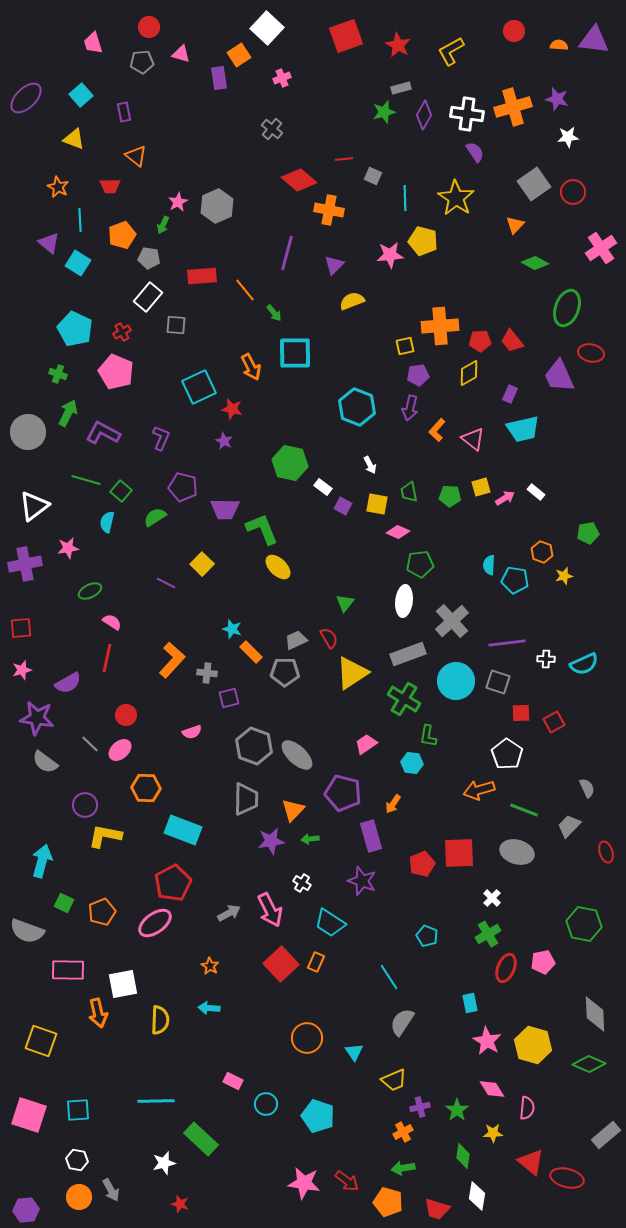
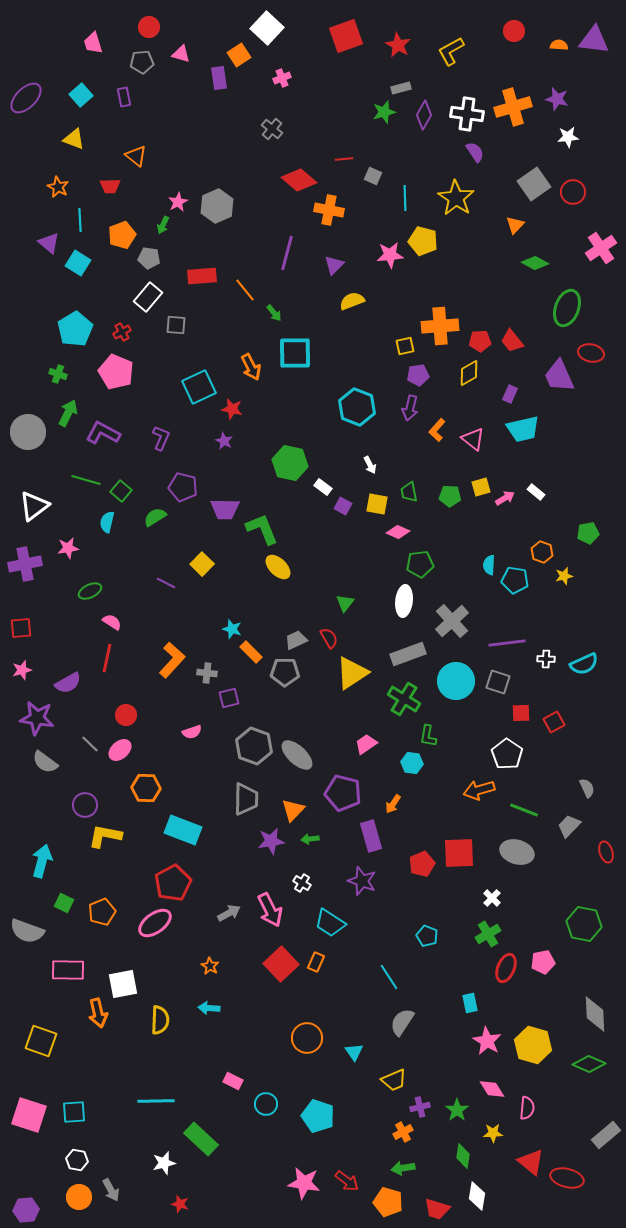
purple rectangle at (124, 112): moved 15 px up
cyan pentagon at (75, 329): rotated 16 degrees clockwise
cyan square at (78, 1110): moved 4 px left, 2 px down
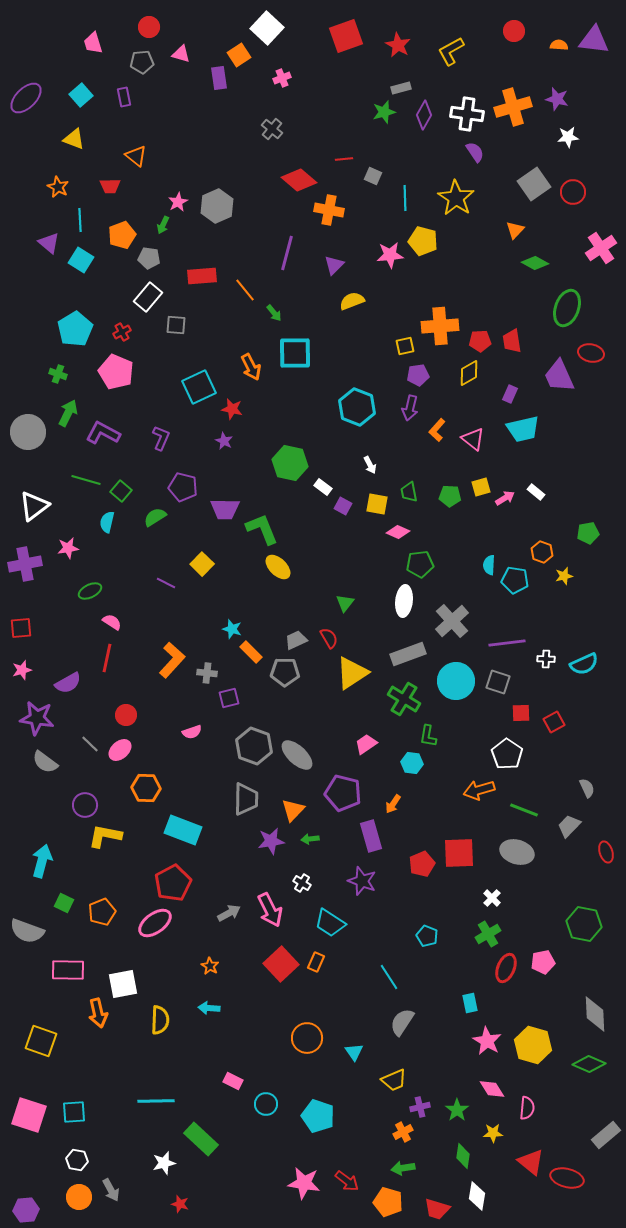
orange triangle at (515, 225): moved 5 px down
cyan square at (78, 263): moved 3 px right, 3 px up
red trapezoid at (512, 341): rotated 30 degrees clockwise
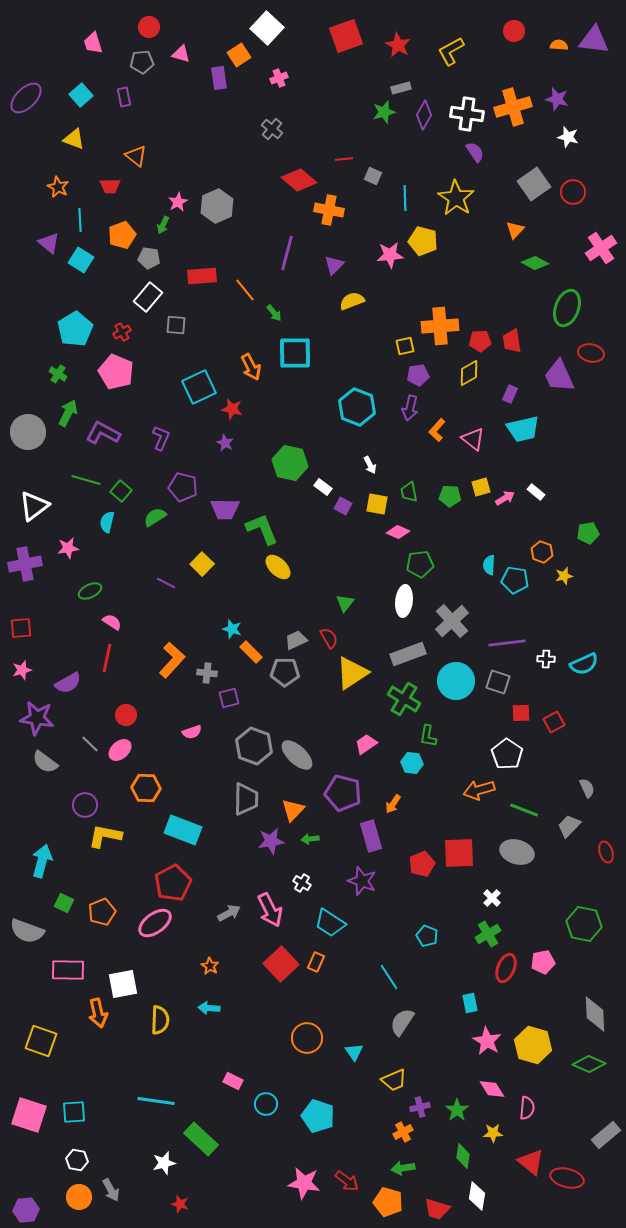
pink cross at (282, 78): moved 3 px left
white star at (568, 137): rotated 20 degrees clockwise
green cross at (58, 374): rotated 12 degrees clockwise
purple star at (224, 441): moved 1 px right, 2 px down
cyan line at (156, 1101): rotated 9 degrees clockwise
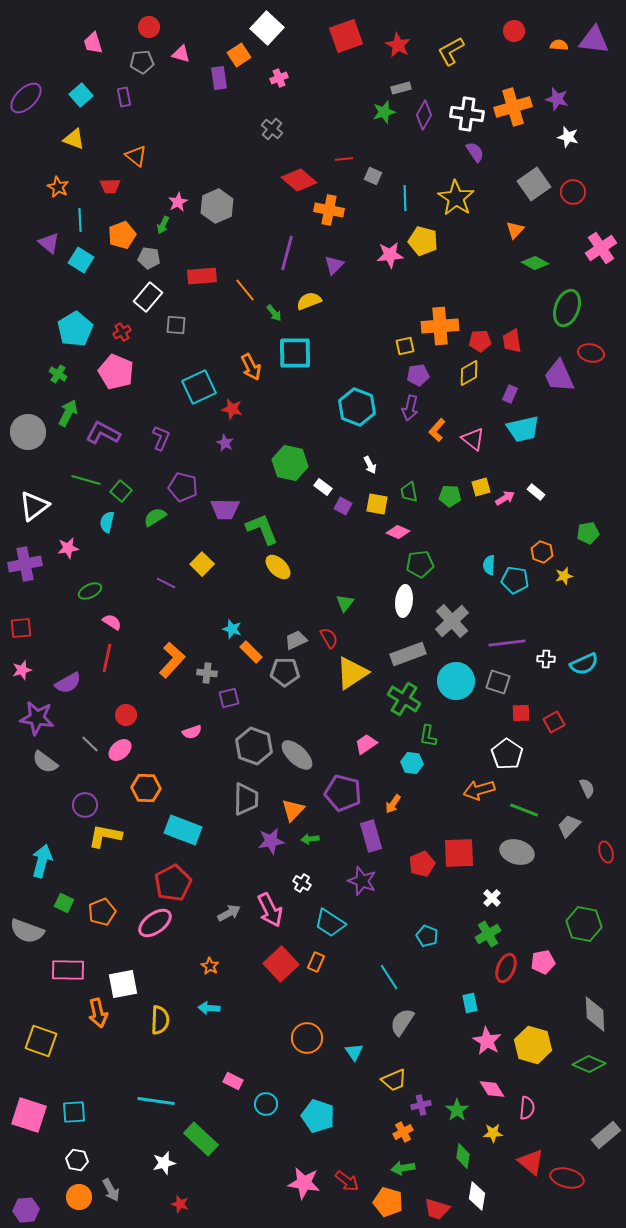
yellow semicircle at (352, 301): moved 43 px left
purple cross at (420, 1107): moved 1 px right, 2 px up
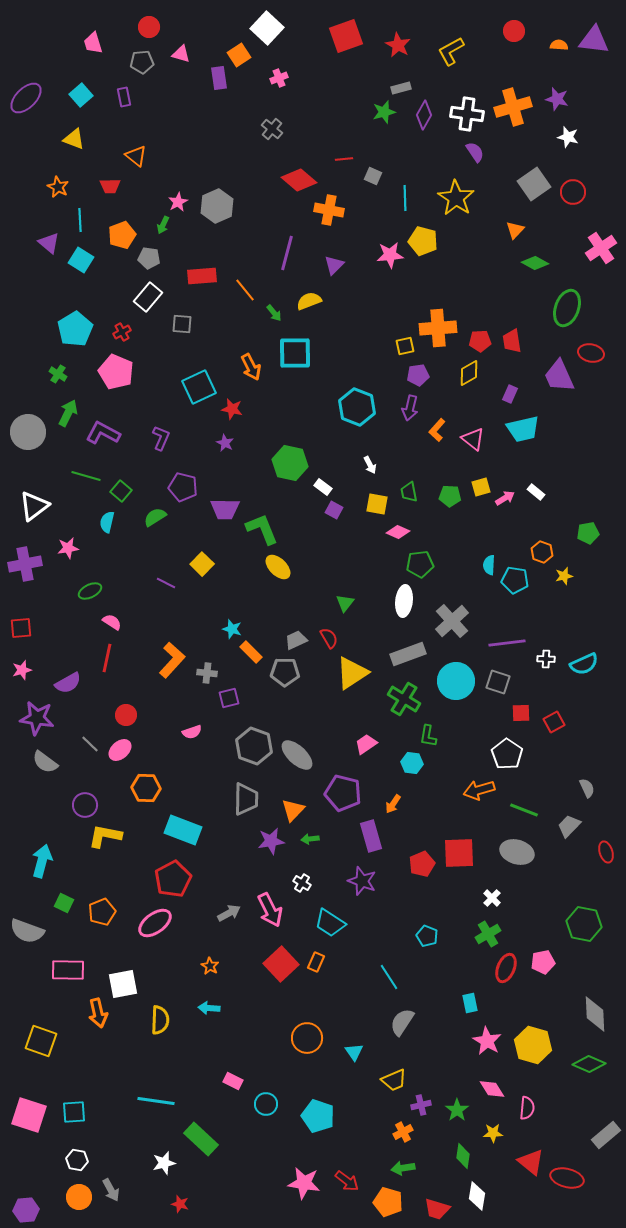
gray square at (176, 325): moved 6 px right, 1 px up
orange cross at (440, 326): moved 2 px left, 2 px down
green line at (86, 480): moved 4 px up
purple square at (343, 506): moved 9 px left, 4 px down
red pentagon at (173, 883): moved 4 px up
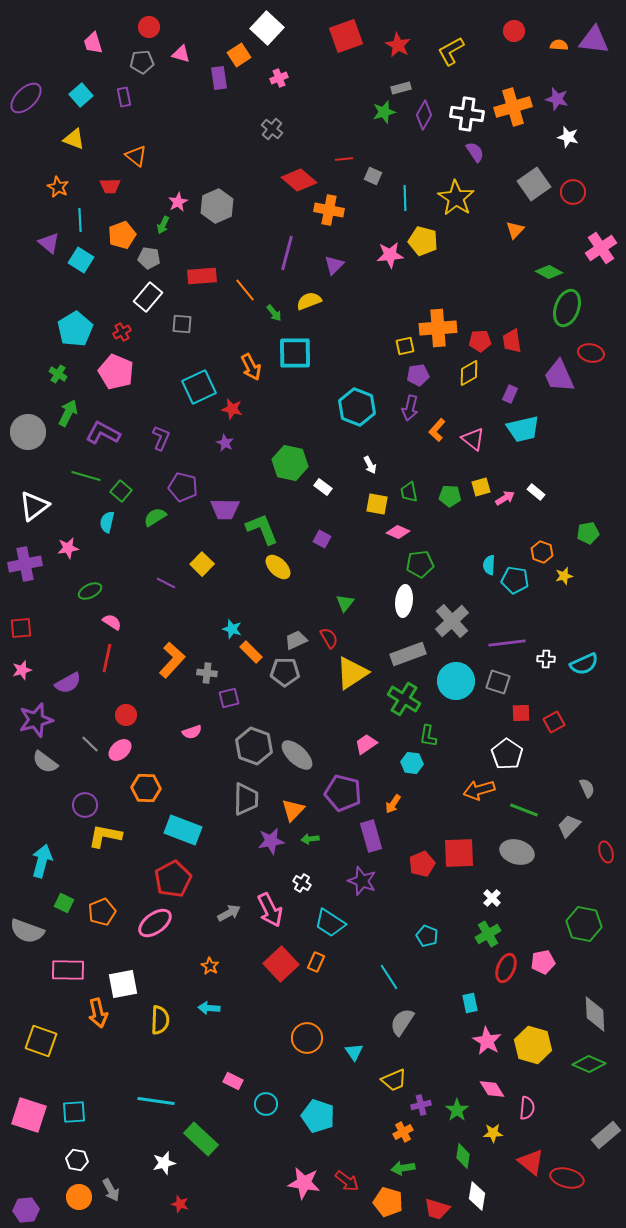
green diamond at (535, 263): moved 14 px right, 9 px down
purple square at (334, 510): moved 12 px left, 29 px down
purple star at (37, 718): moved 1 px left, 2 px down; rotated 24 degrees counterclockwise
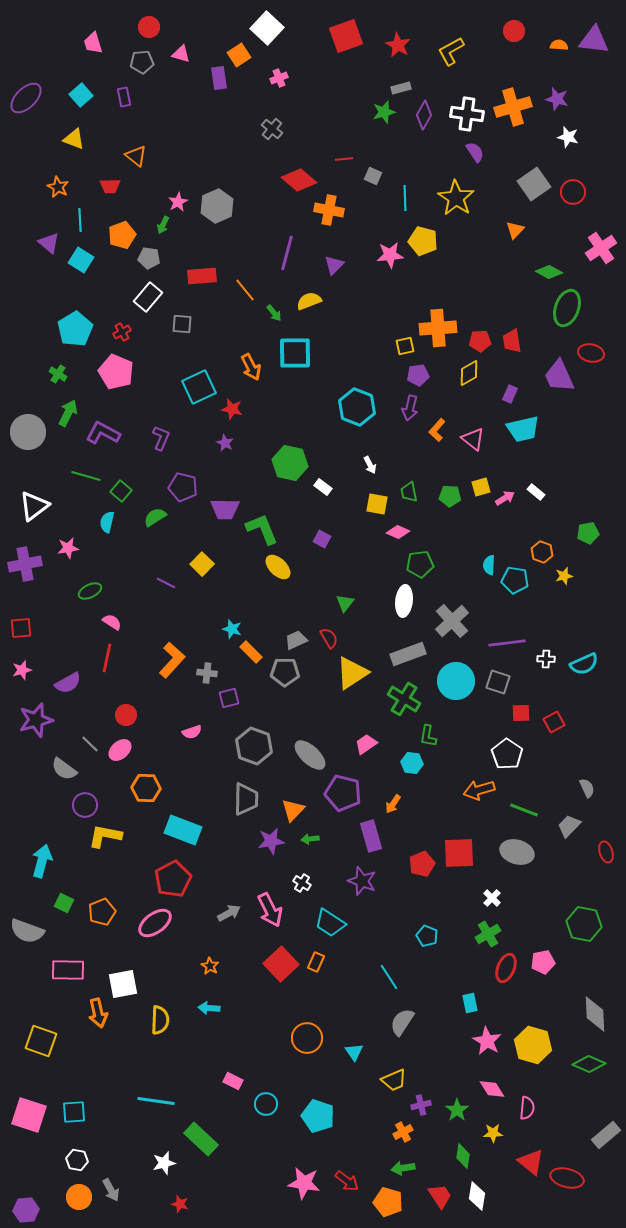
gray ellipse at (297, 755): moved 13 px right
gray semicircle at (45, 762): moved 19 px right, 7 px down
red trapezoid at (437, 1209): moved 3 px right, 13 px up; rotated 140 degrees counterclockwise
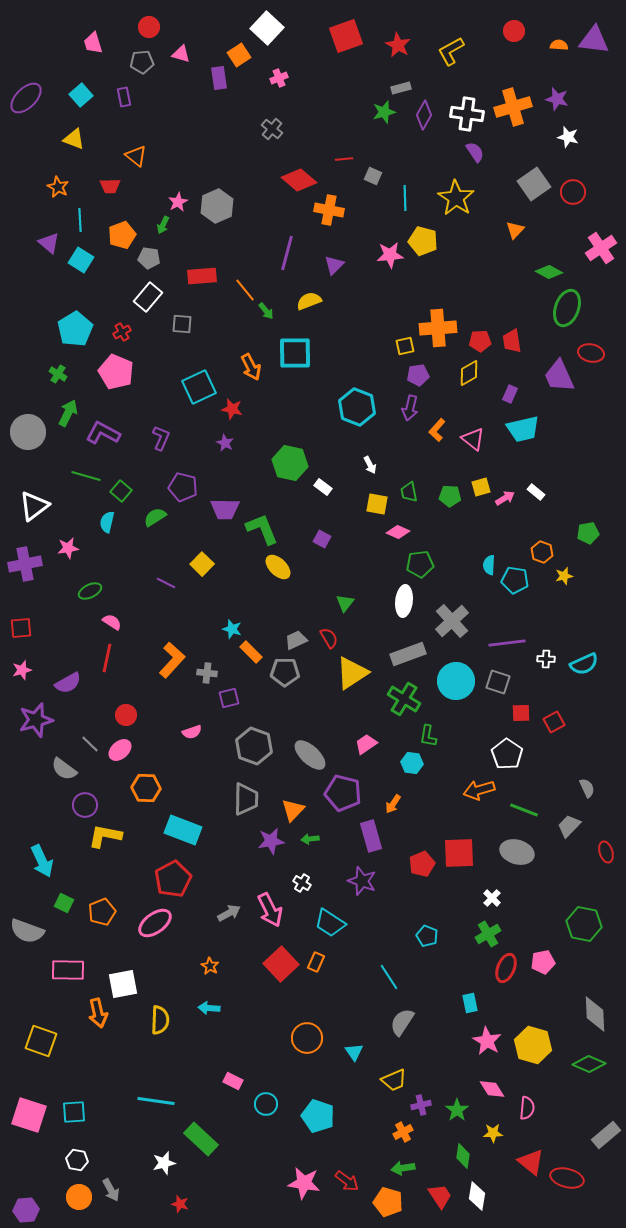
green arrow at (274, 313): moved 8 px left, 2 px up
cyan arrow at (42, 861): rotated 140 degrees clockwise
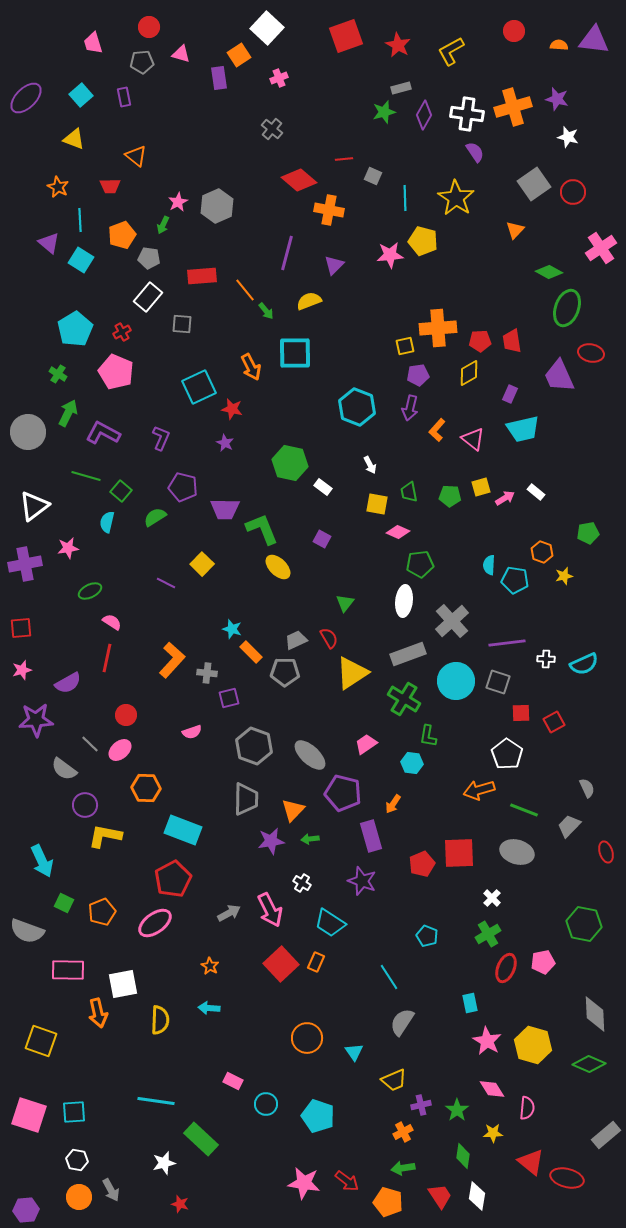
purple star at (36, 720): rotated 12 degrees clockwise
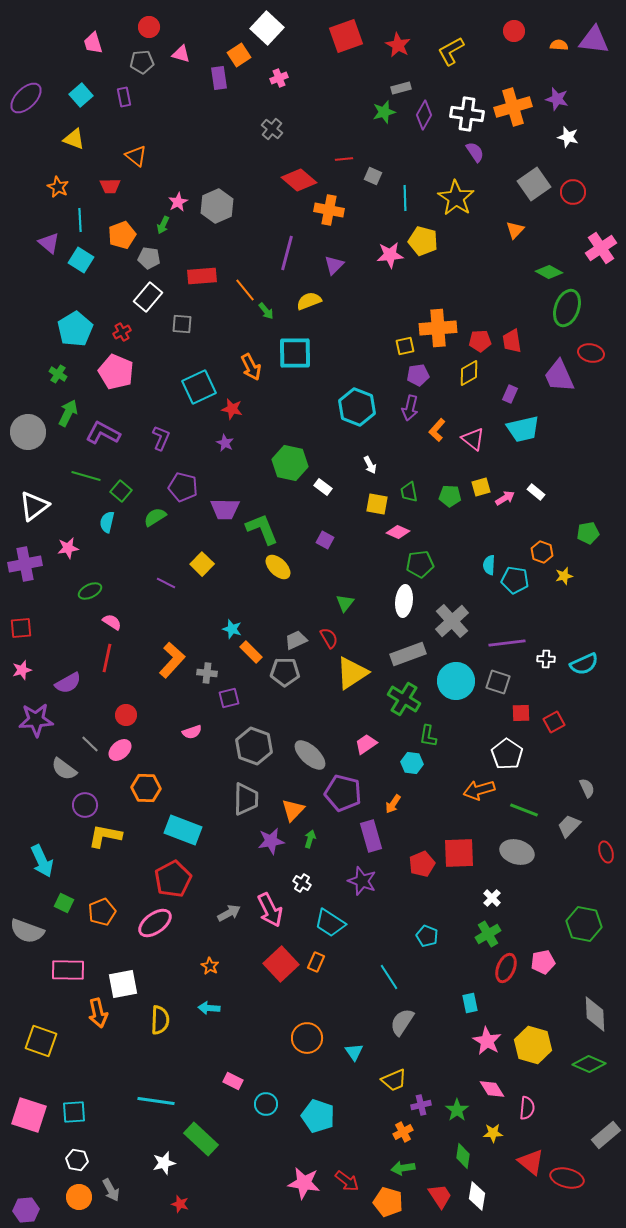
purple square at (322, 539): moved 3 px right, 1 px down
green arrow at (310, 839): rotated 114 degrees clockwise
